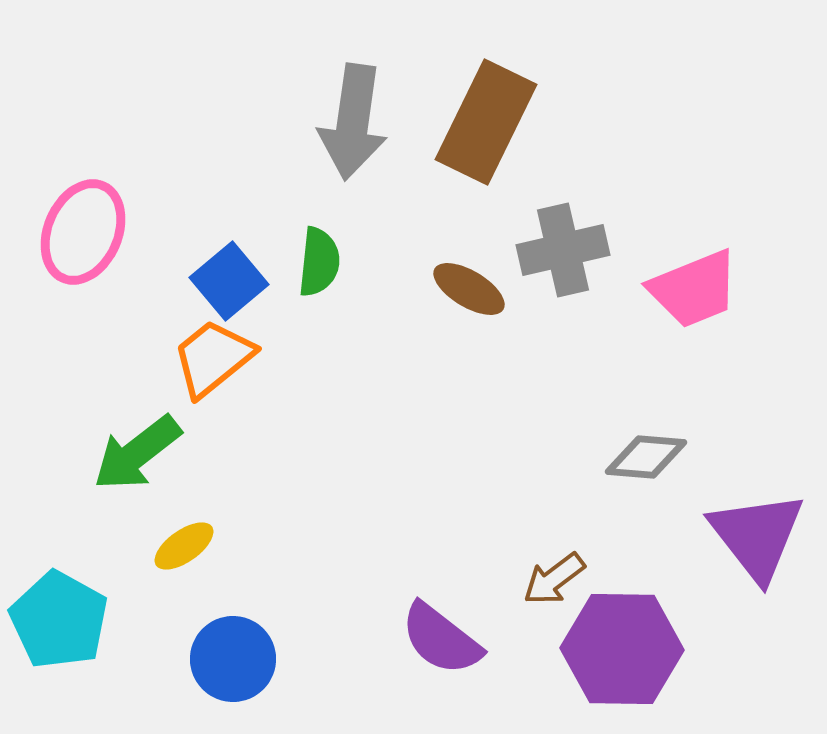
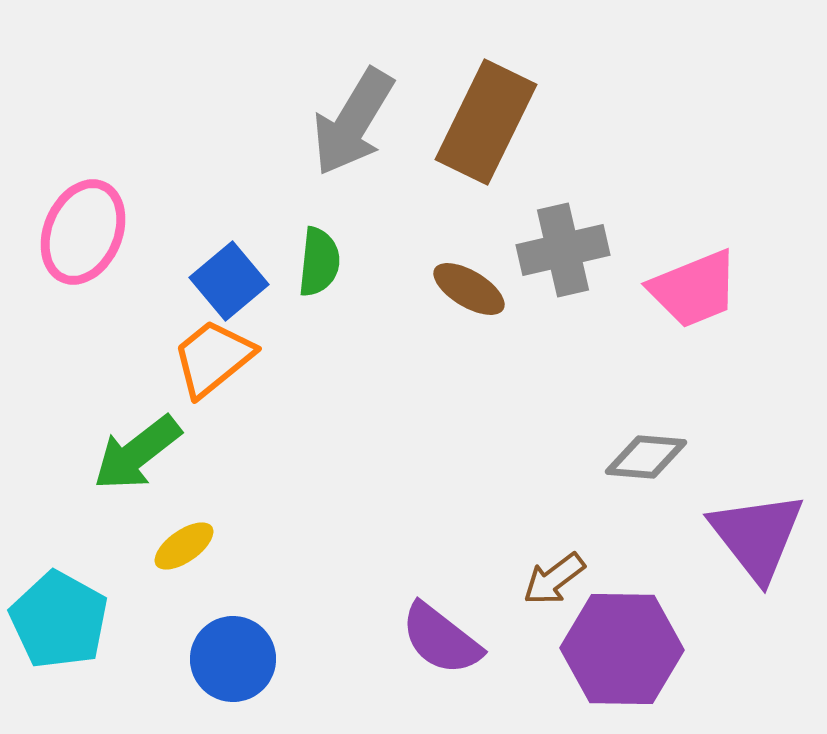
gray arrow: rotated 23 degrees clockwise
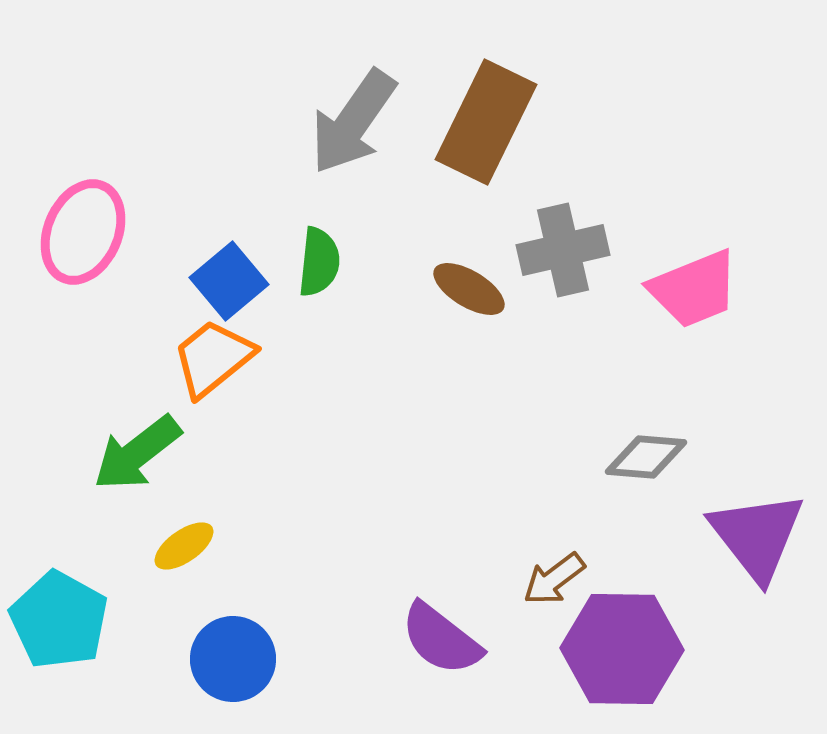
gray arrow: rotated 4 degrees clockwise
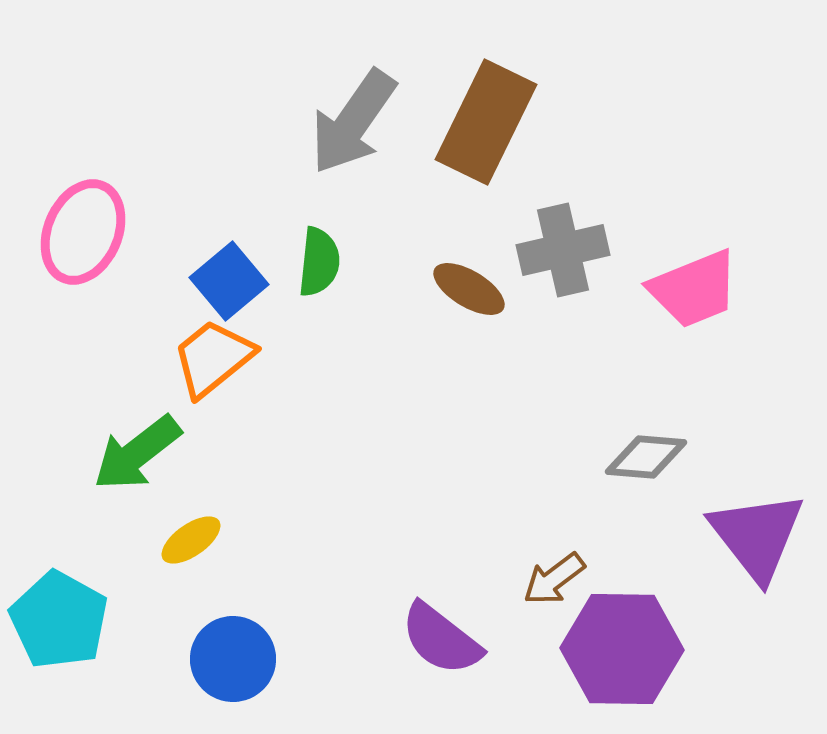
yellow ellipse: moved 7 px right, 6 px up
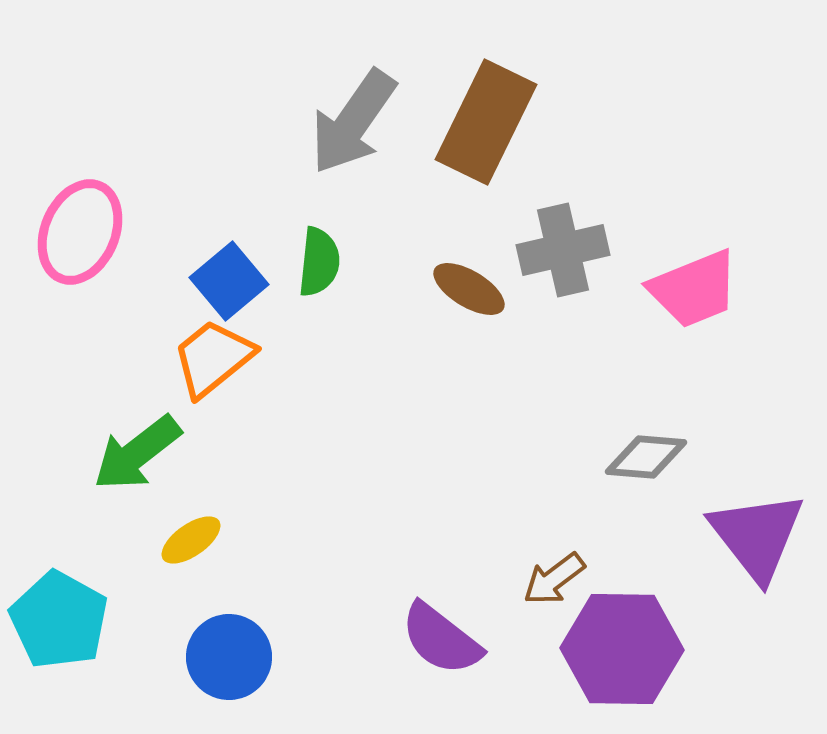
pink ellipse: moved 3 px left
blue circle: moved 4 px left, 2 px up
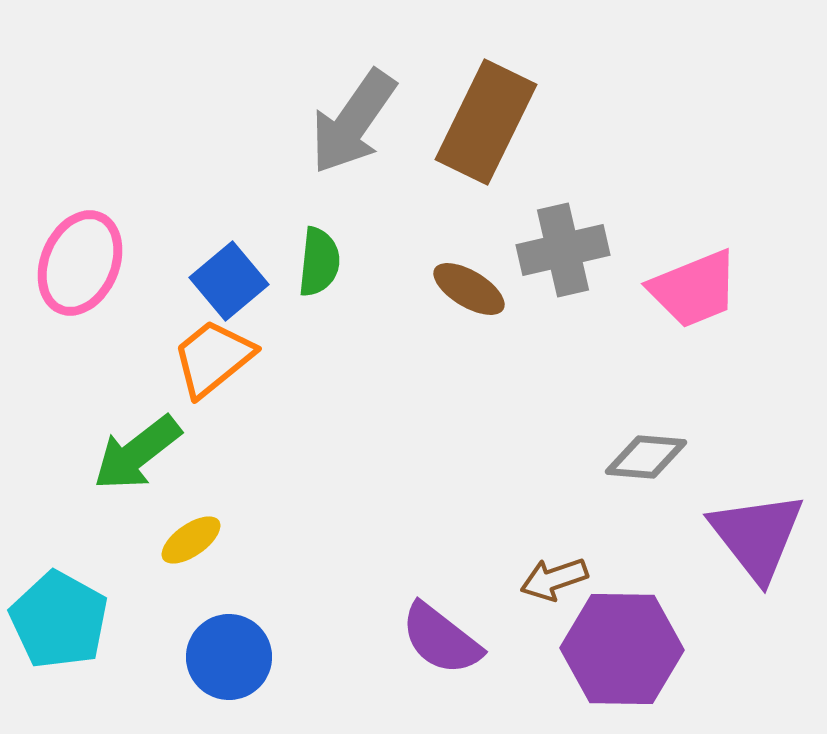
pink ellipse: moved 31 px down
brown arrow: rotated 18 degrees clockwise
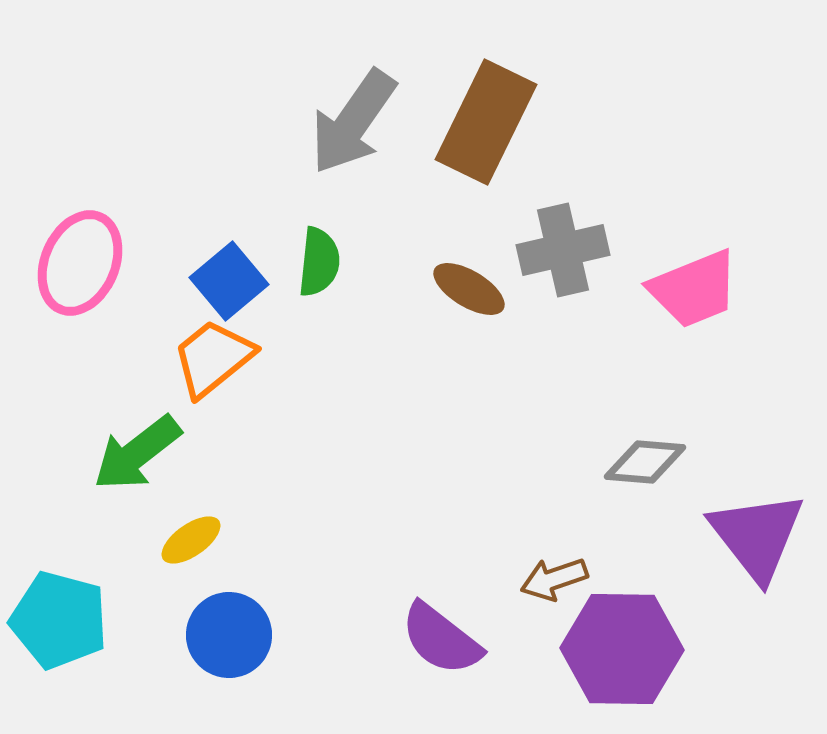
gray diamond: moved 1 px left, 5 px down
cyan pentagon: rotated 14 degrees counterclockwise
blue circle: moved 22 px up
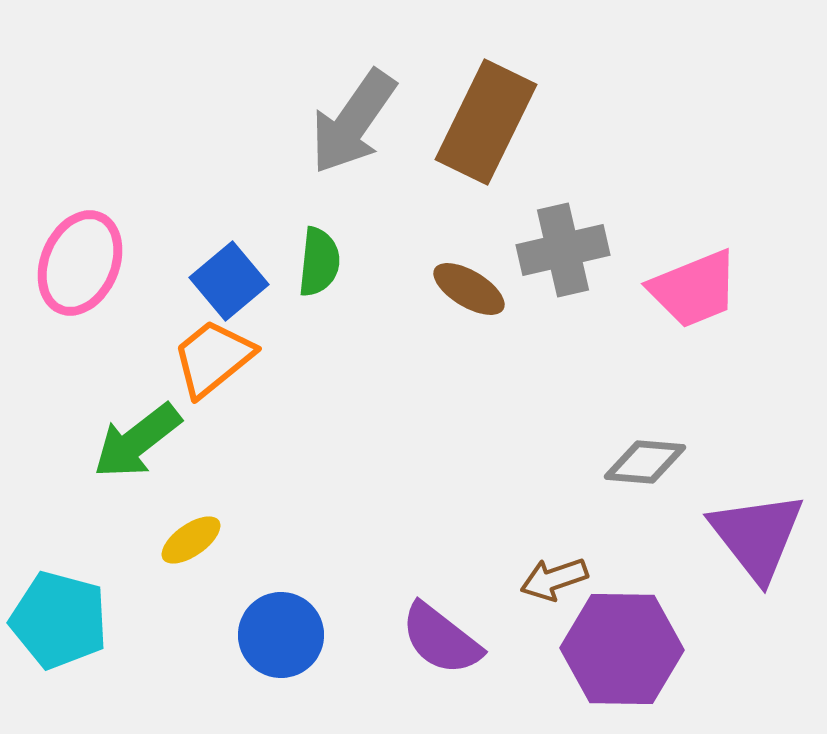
green arrow: moved 12 px up
blue circle: moved 52 px right
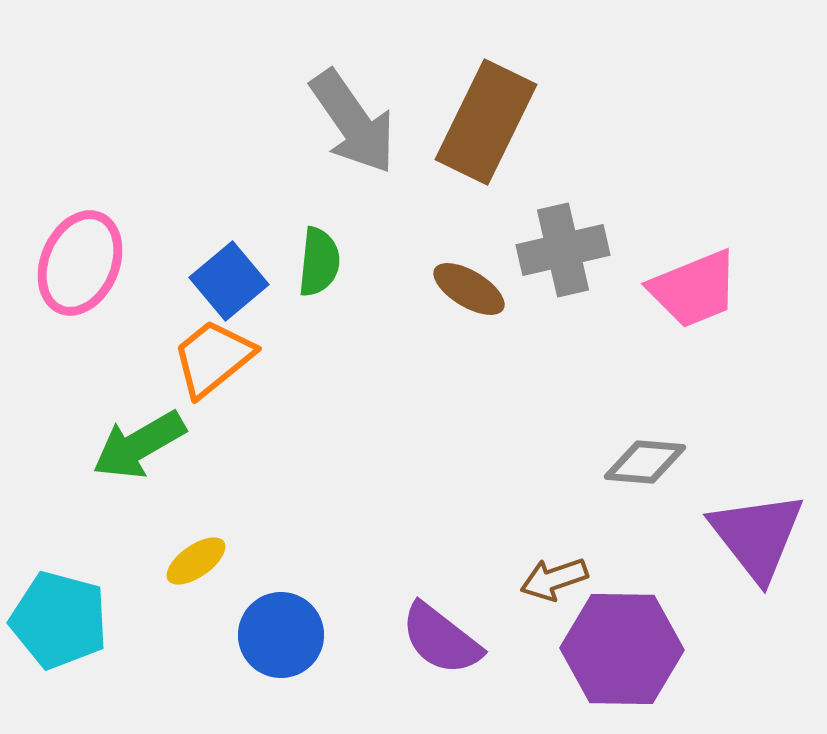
gray arrow: rotated 70 degrees counterclockwise
green arrow: moved 2 px right, 4 px down; rotated 8 degrees clockwise
yellow ellipse: moved 5 px right, 21 px down
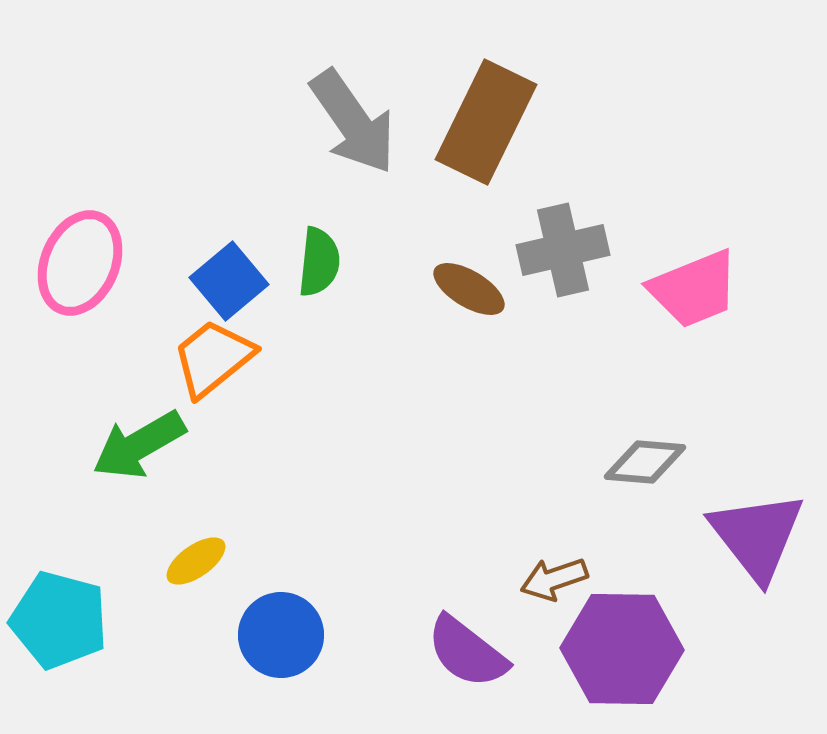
purple semicircle: moved 26 px right, 13 px down
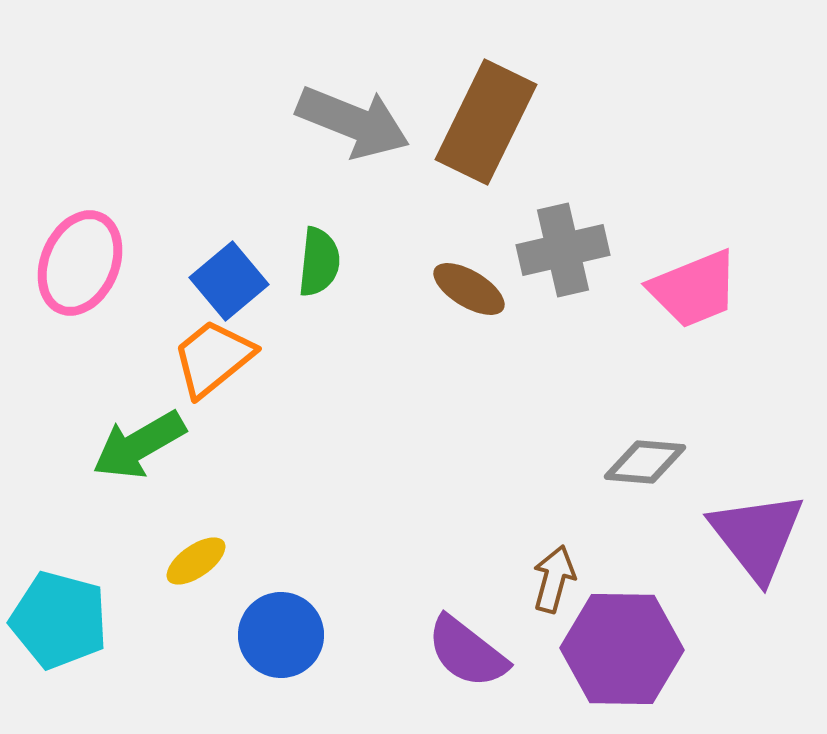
gray arrow: rotated 33 degrees counterclockwise
brown arrow: rotated 124 degrees clockwise
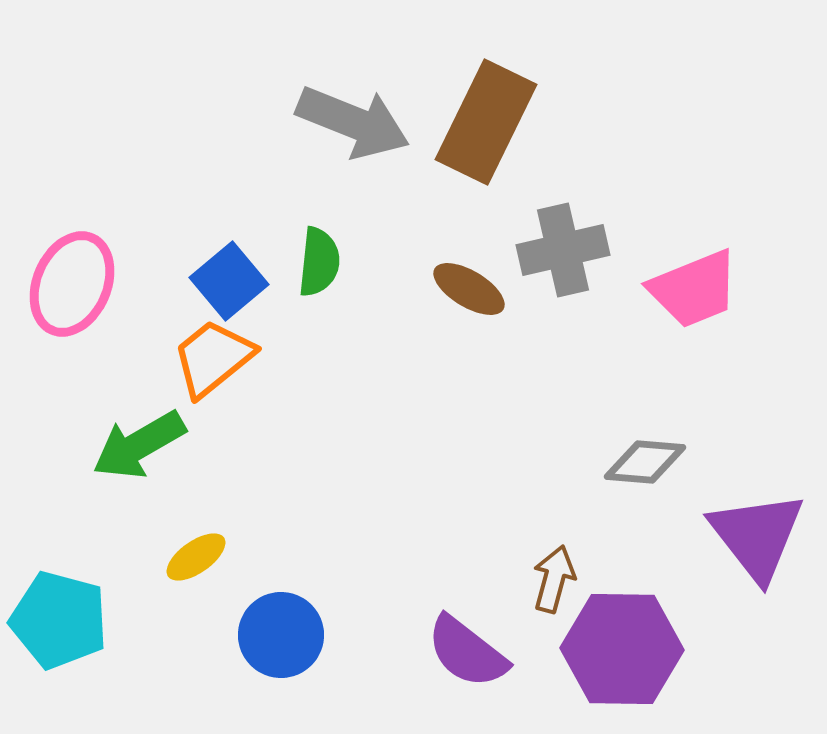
pink ellipse: moved 8 px left, 21 px down
yellow ellipse: moved 4 px up
